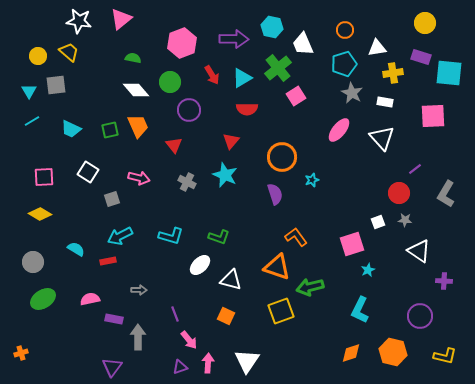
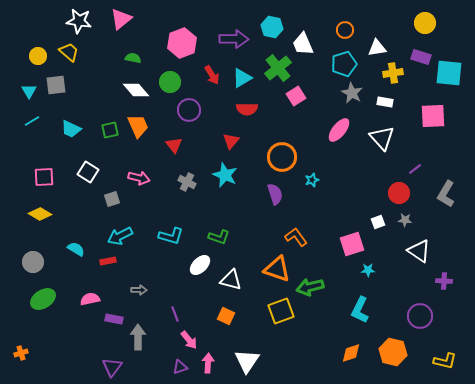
orange triangle at (277, 267): moved 2 px down
cyan star at (368, 270): rotated 24 degrees clockwise
yellow L-shape at (445, 356): moved 5 px down
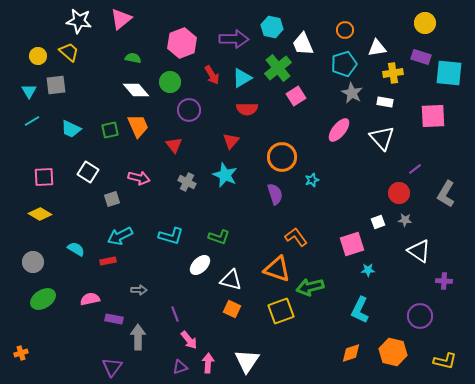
orange square at (226, 316): moved 6 px right, 7 px up
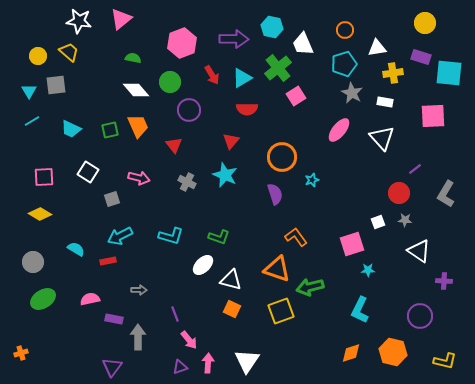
white ellipse at (200, 265): moved 3 px right
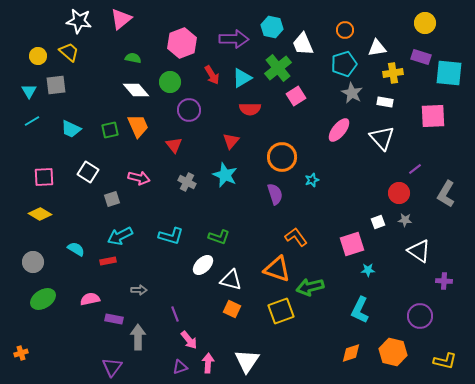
red semicircle at (247, 109): moved 3 px right
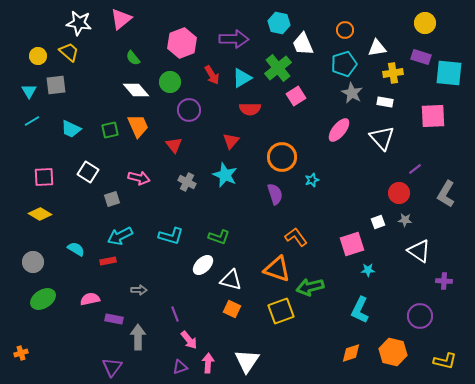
white star at (79, 21): moved 2 px down
cyan hexagon at (272, 27): moved 7 px right, 4 px up
green semicircle at (133, 58): rotated 140 degrees counterclockwise
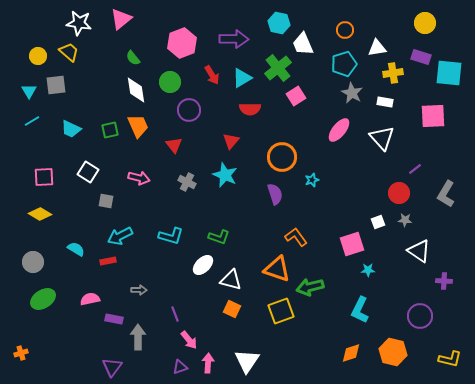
white diamond at (136, 90): rotated 32 degrees clockwise
gray square at (112, 199): moved 6 px left, 2 px down; rotated 28 degrees clockwise
yellow L-shape at (445, 361): moved 5 px right, 2 px up
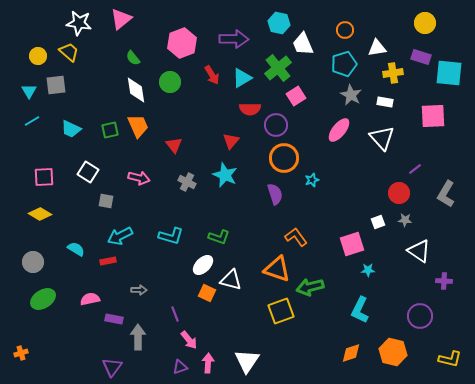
gray star at (352, 93): moved 1 px left, 2 px down
purple circle at (189, 110): moved 87 px right, 15 px down
orange circle at (282, 157): moved 2 px right, 1 px down
orange square at (232, 309): moved 25 px left, 16 px up
